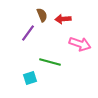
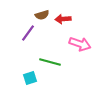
brown semicircle: rotated 96 degrees clockwise
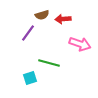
green line: moved 1 px left, 1 px down
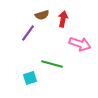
red arrow: rotated 105 degrees clockwise
green line: moved 3 px right, 1 px down
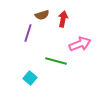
purple line: rotated 18 degrees counterclockwise
pink arrow: rotated 40 degrees counterclockwise
green line: moved 4 px right, 3 px up
cyan square: rotated 32 degrees counterclockwise
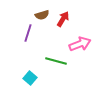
red arrow: rotated 21 degrees clockwise
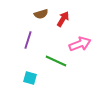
brown semicircle: moved 1 px left, 1 px up
purple line: moved 7 px down
green line: rotated 10 degrees clockwise
cyan square: rotated 24 degrees counterclockwise
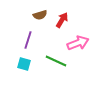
brown semicircle: moved 1 px left, 1 px down
red arrow: moved 1 px left, 1 px down
pink arrow: moved 2 px left, 1 px up
cyan square: moved 6 px left, 14 px up
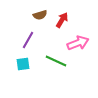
purple line: rotated 12 degrees clockwise
cyan square: moved 1 px left; rotated 24 degrees counterclockwise
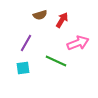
purple line: moved 2 px left, 3 px down
cyan square: moved 4 px down
